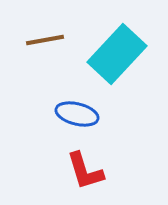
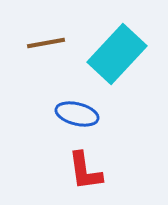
brown line: moved 1 px right, 3 px down
red L-shape: rotated 9 degrees clockwise
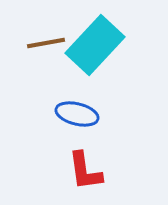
cyan rectangle: moved 22 px left, 9 px up
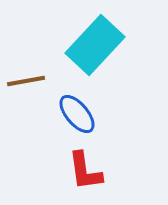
brown line: moved 20 px left, 38 px down
blue ellipse: rotated 36 degrees clockwise
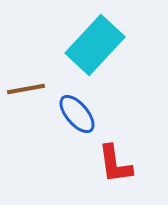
brown line: moved 8 px down
red L-shape: moved 30 px right, 7 px up
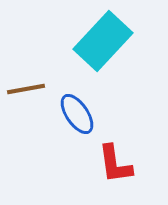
cyan rectangle: moved 8 px right, 4 px up
blue ellipse: rotated 6 degrees clockwise
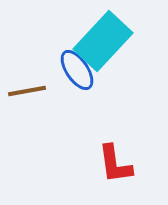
brown line: moved 1 px right, 2 px down
blue ellipse: moved 44 px up
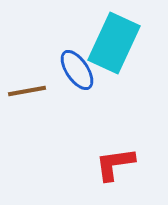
cyan rectangle: moved 11 px right, 2 px down; rotated 18 degrees counterclockwise
red L-shape: rotated 90 degrees clockwise
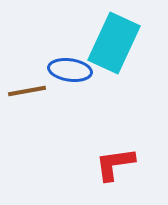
blue ellipse: moved 7 px left; rotated 48 degrees counterclockwise
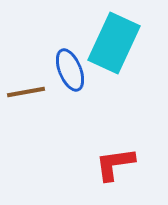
blue ellipse: rotated 60 degrees clockwise
brown line: moved 1 px left, 1 px down
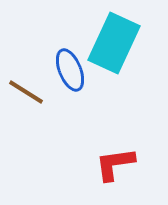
brown line: rotated 42 degrees clockwise
